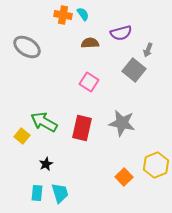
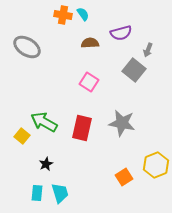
orange square: rotated 12 degrees clockwise
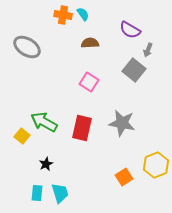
purple semicircle: moved 9 px right, 3 px up; rotated 45 degrees clockwise
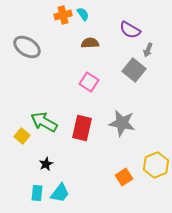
orange cross: rotated 24 degrees counterclockwise
cyan trapezoid: rotated 55 degrees clockwise
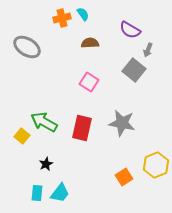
orange cross: moved 1 px left, 3 px down
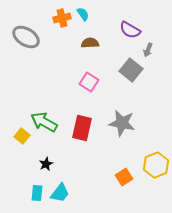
gray ellipse: moved 1 px left, 10 px up
gray square: moved 3 px left
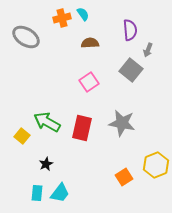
purple semicircle: rotated 125 degrees counterclockwise
pink square: rotated 24 degrees clockwise
green arrow: moved 3 px right
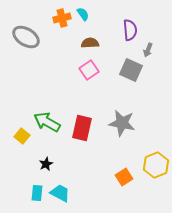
gray square: rotated 15 degrees counterclockwise
pink square: moved 12 px up
cyan trapezoid: rotated 100 degrees counterclockwise
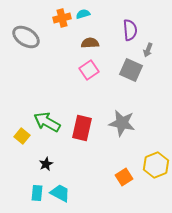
cyan semicircle: rotated 72 degrees counterclockwise
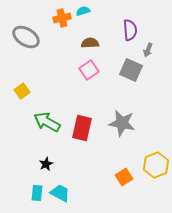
cyan semicircle: moved 3 px up
yellow square: moved 45 px up; rotated 14 degrees clockwise
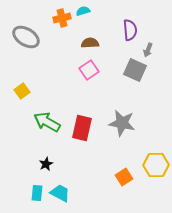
gray square: moved 4 px right
yellow hexagon: rotated 20 degrees clockwise
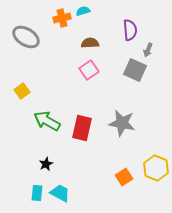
green arrow: moved 1 px up
yellow hexagon: moved 3 px down; rotated 25 degrees clockwise
